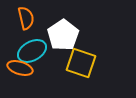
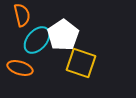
orange semicircle: moved 4 px left, 3 px up
cyan ellipse: moved 5 px right, 11 px up; rotated 20 degrees counterclockwise
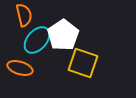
orange semicircle: moved 2 px right
yellow square: moved 2 px right
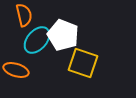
white pentagon: rotated 16 degrees counterclockwise
orange ellipse: moved 4 px left, 2 px down
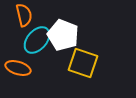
orange ellipse: moved 2 px right, 2 px up
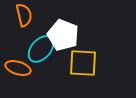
cyan ellipse: moved 4 px right, 9 px down
yellow square: rotated 16 degrees counterclockwise
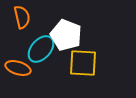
orange semicircle: moved 2 px left, 2 px down
white pentagon: moved 3 px right
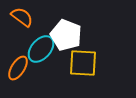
orange semicircle: rotated 40 degrees counterclockwise
orange ellipse: rotated 75 degrees counterclockwise
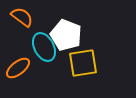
cyan ellipse: moved 3 px right, 2 px up; rotated 68 degrees counterclockwise
yellow square: rotated 12 degrees counterclockwise
orange ellipse: rotated 20 degrees clockwise
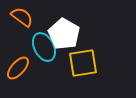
white pentagon: moved 2 px left, 1 px up; rotated 8 degrees clockwise
orange ellipse: rotated 10 degrees counterclockwise
